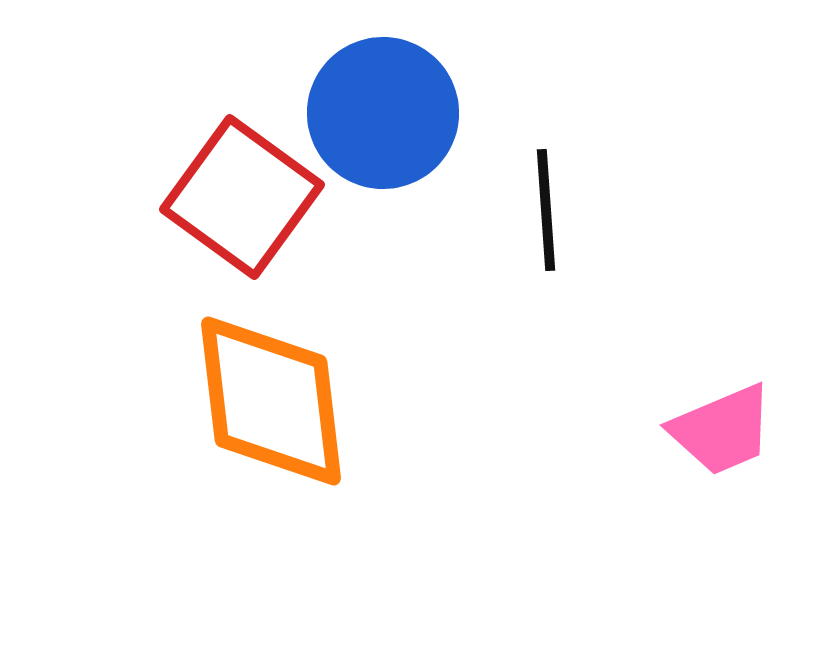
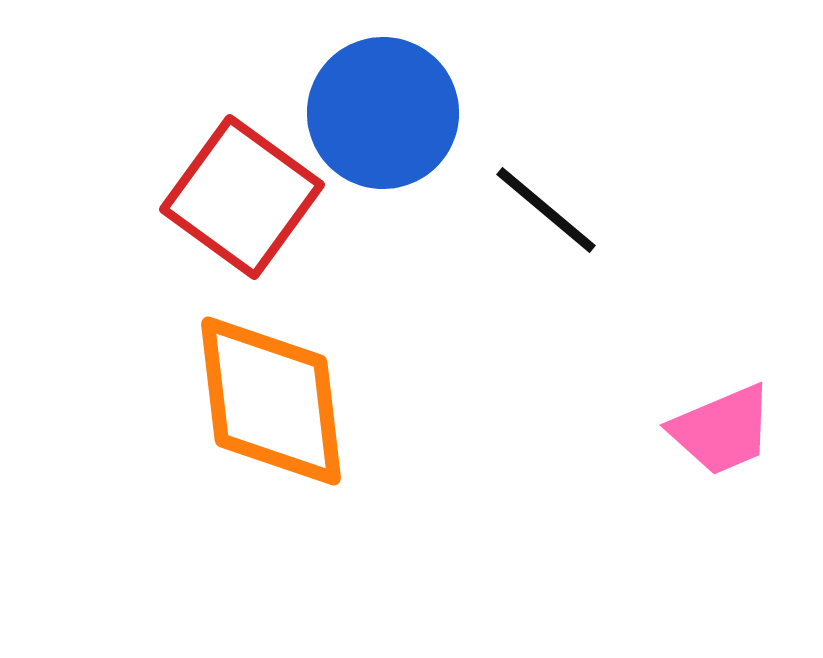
black line: rotated 46 degrees counterclockwise
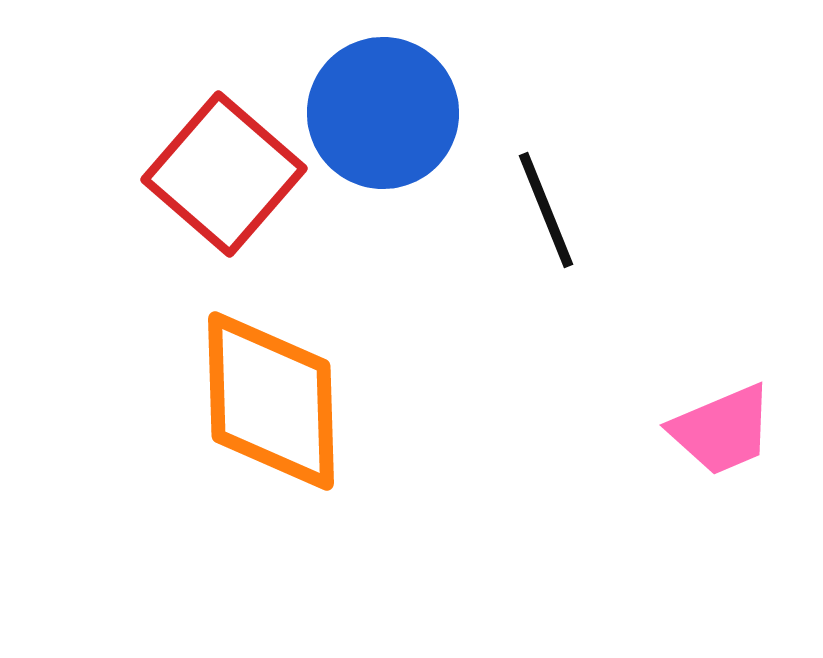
red square: moved 18 px left, 23 px up; rotated 5 degrees clockwise
black line: rotated 28 degrees clockwise
orange diamond: rotated 5 degrees clockwise
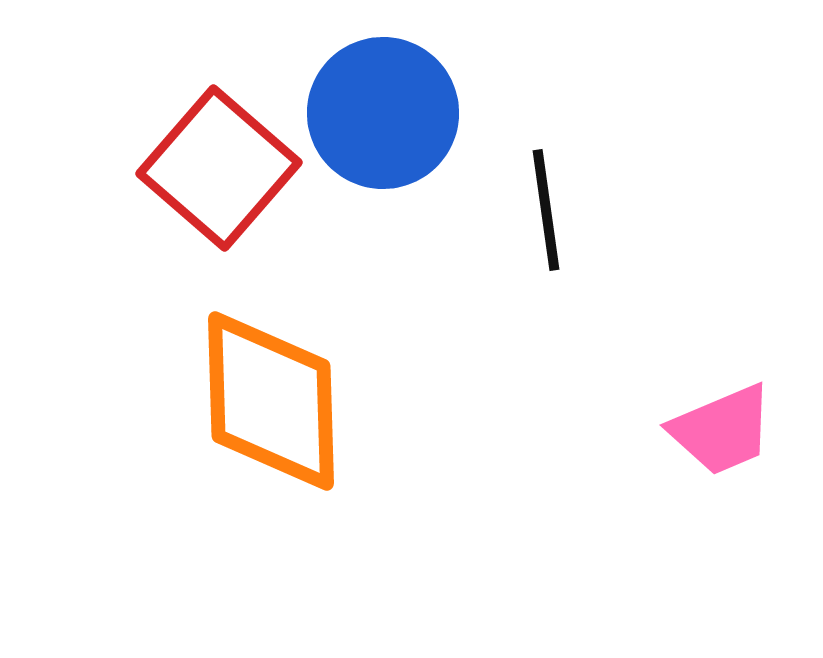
red square: moved 5 px left, 6 px up
black line: rotated 14 degrees clockwise
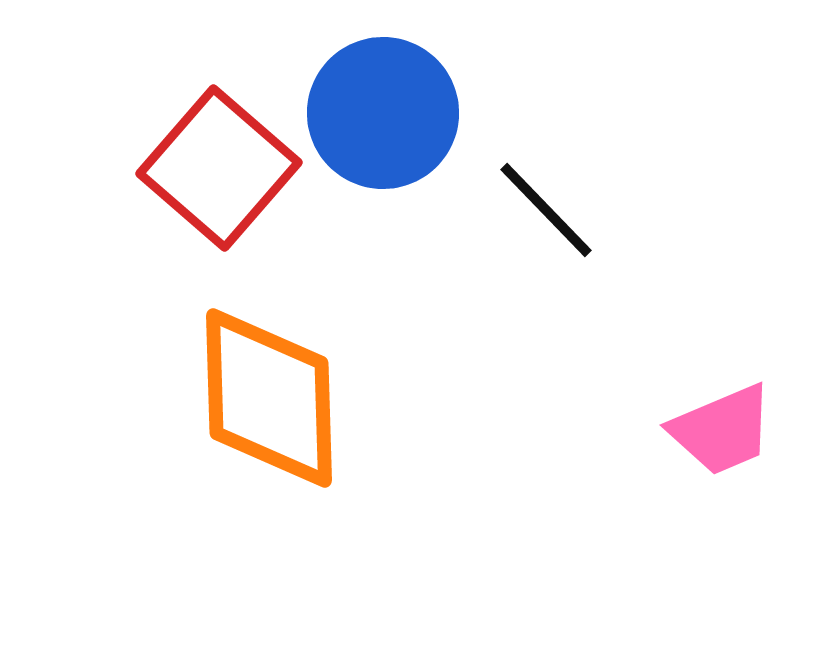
black line: rotated 36 degrees counterclockwise
orange diamond: moved 2 px left, 3 px up
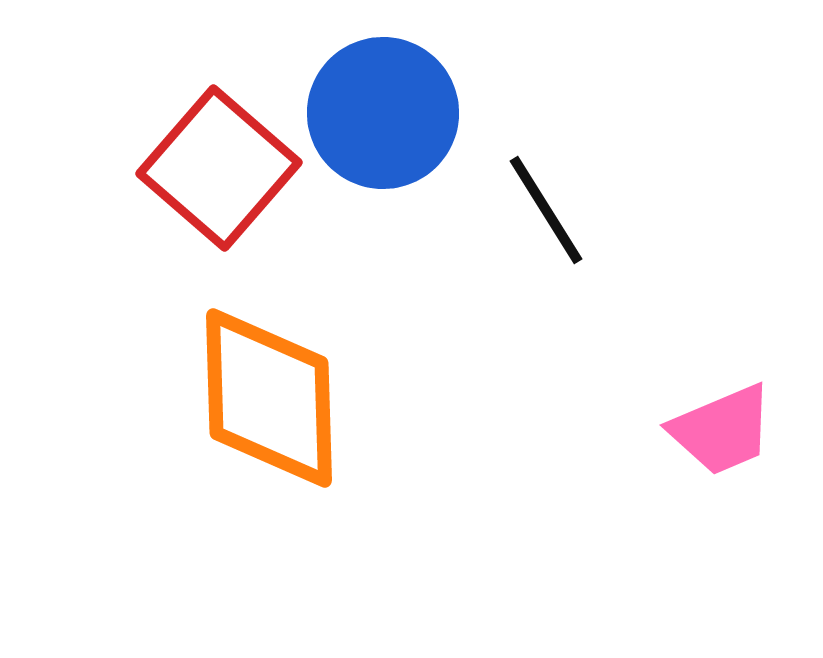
black line: rotated 12 degrees clockwise
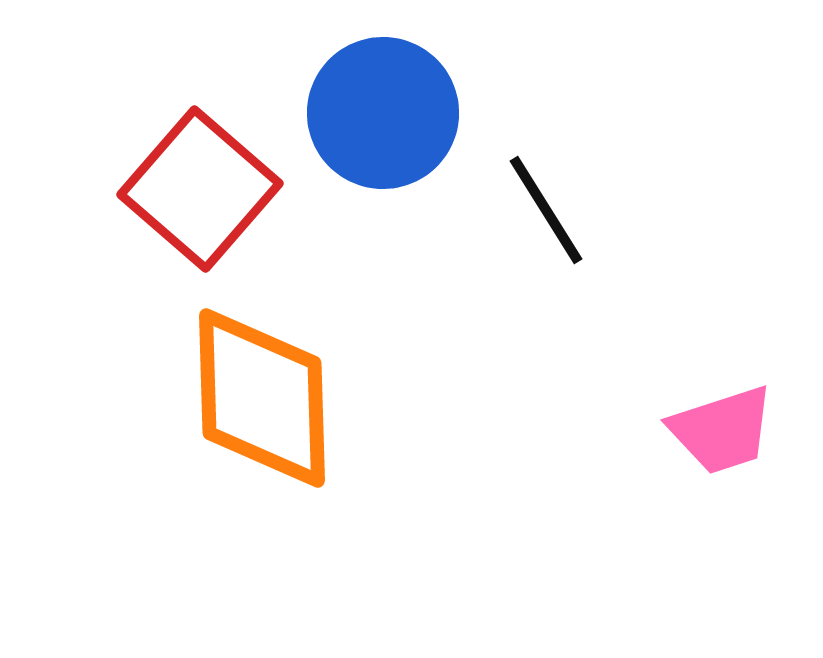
red square: moved 19 px left, 21 px down
orange diamond: moved 7 px left
pink trapezoid: rotated 5 degrees clockwise
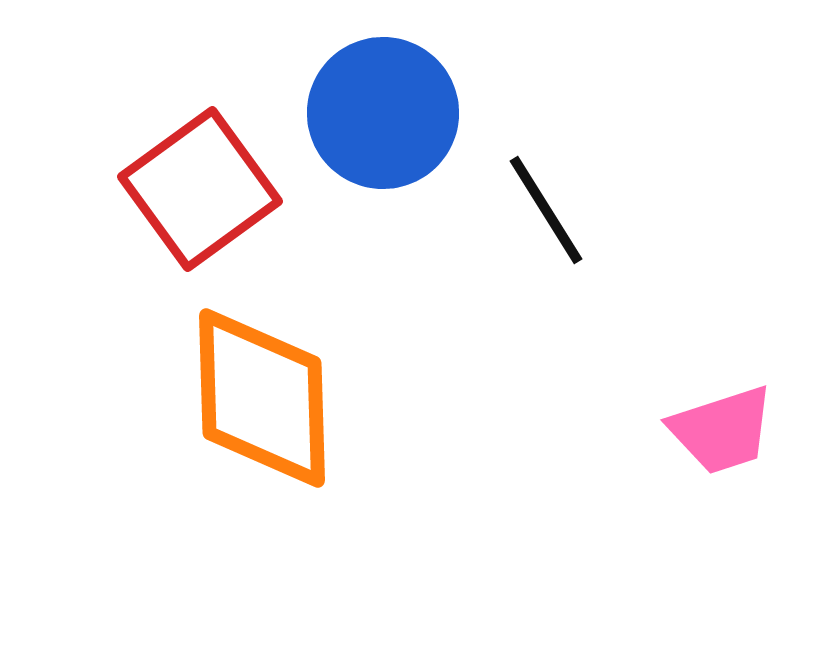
red square: rotated 13 degrees clockwise
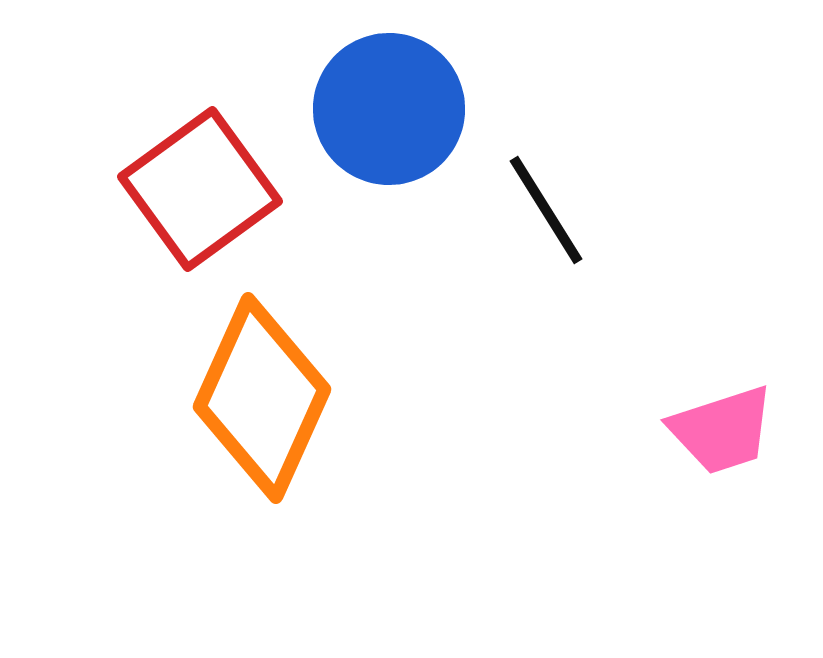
blue circle: moved 6 px right, 4 px up
orange diamond: rotated 26 degrees clockwise
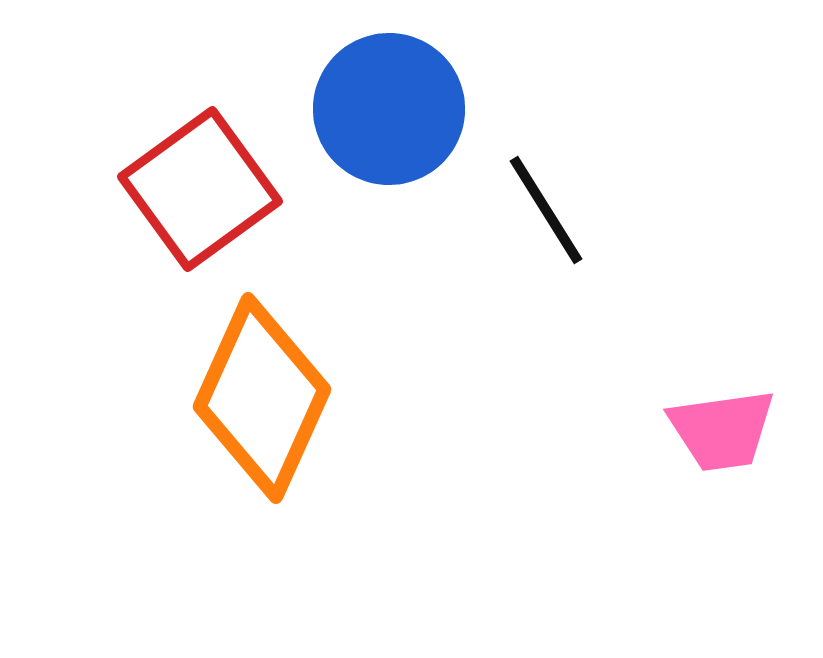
pink trapezoid: rotated 10 degrees clockwise
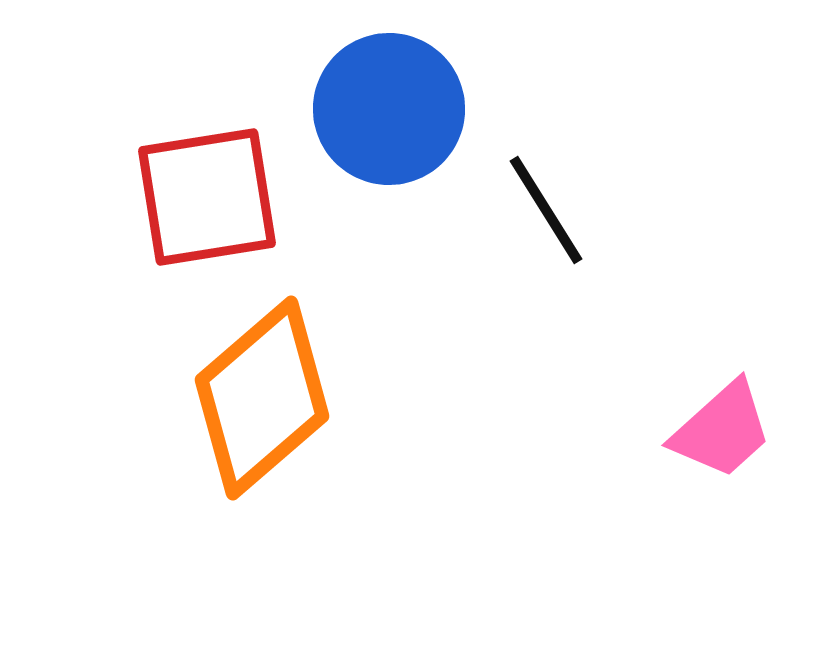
red square: moved 7 px right, 8 px down; rotated 27 degrees clockwise
orange diamond: rotated 25 degrees clockwise
pink trapezoid: rotated 34 degrees counterclockwise
